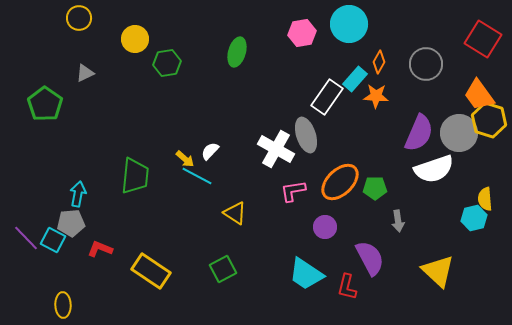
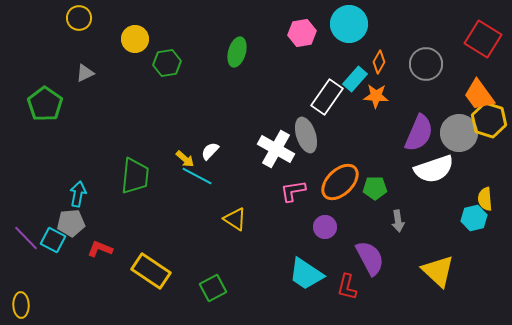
yellow triangle at (235, 213): moved 6 px down
green square at (223, 269): moved 10 px left, 19 px down
yellow ellipse at (63, 305): moved 42 px left
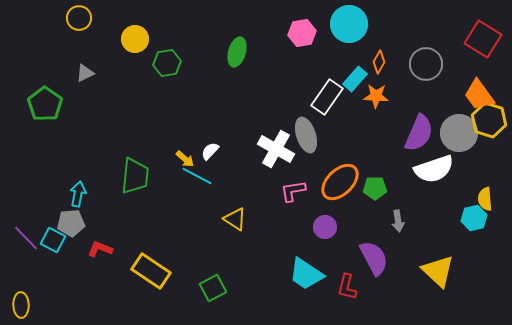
purple semicircle at (370, 258): moved 4 px right
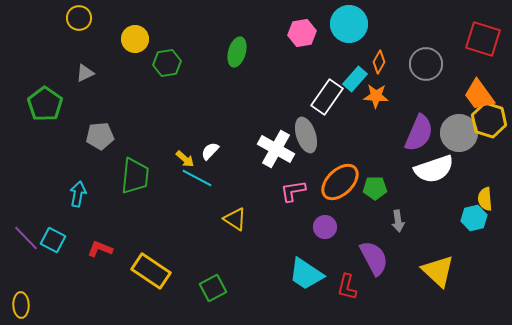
red square at (483, 39): rotated 15 degrees counterclockwise
cyan line at (197, 176): moved 2 px down
gray pentagon at (71, 223): moved 29 px right, 87 px up
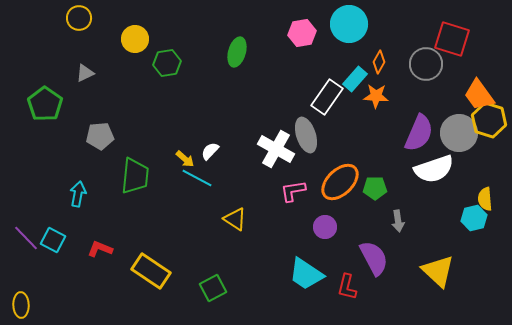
red square at (483, 39): moved 31 px left
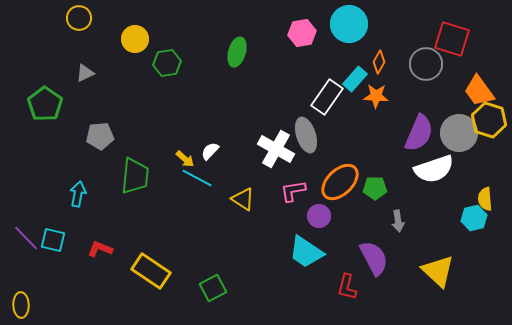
orange trapezoid at (479, 95): moved 4 px up
yellow triangle at (235, 219): moved 8 px right, 20 px up
purple circle at (325, 227): moved 6 px left, 11 px up
cyan square at (53, 240): rotated 15 degrees counterclockwise
cyan trapezoid at (306, 274): moved 22 px up
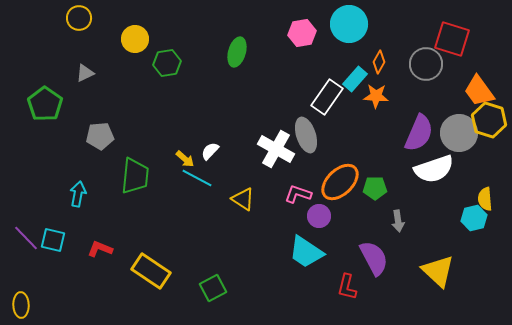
pink L-shape at (293, 191): moved 5 px right, 3 px down; rotated 28 degrees clockwise
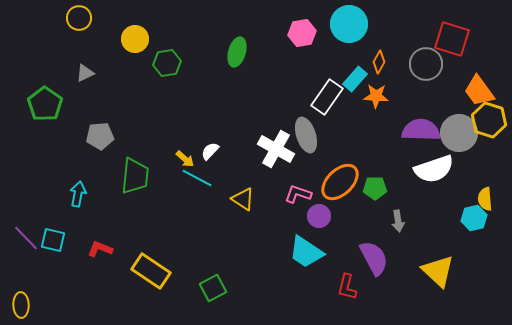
purple semicircle at (419, 133): moved 2 px right, 3 px up; rotated 111 degrees counterclockwise
